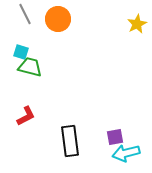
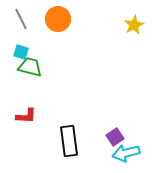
gray line: moved 4 px left, 5 px down
yellow star: moved 3 px left, 1 px down
red L-shape: rotated 30 degrees clockwise
purple square: rotated 24 degrees counterclockwise
black rectangle: moved 1 px left
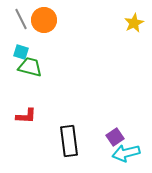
orange circle: moved 14 px left, 1 px down
yellow star: moved 2 px up
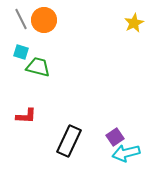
green trapezoid: moved 8 px right
black rectangle: rotated 32 degrees clockwise
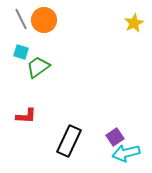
green trapezoid: rotated 50 degrees counterclockwise
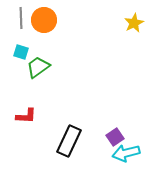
gray line: moved 1 px up; rotated 25 degrees clockwise
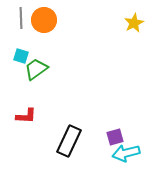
cyan square: moved 4 px down
green trapezoid: moved 2 px left, 2 px down
purple square: rotated 18 degrees clockwise
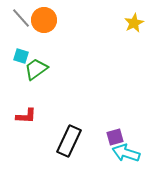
gray line: rotated 40 degrees counterclockwise
cyan arrow: rotated 32 degrees clockwise
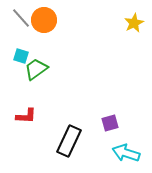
purple square: moved 5 px left, 14 px up
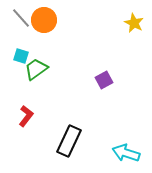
yellow star: rotated 18 degrees counterclockwise
red L-shape: rotated 55 degrees counterclockwise
purple square: moved 6 px left, 43 px up; rotated 12 degrees counterclockwise
